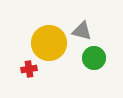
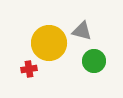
green circle: moved 3 px down
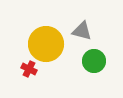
yellow circle: moved 3 px left, 1 px down
red cross: rotated 35 degrees clockwise
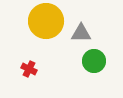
gray triangle: moved 1 px left, 2 px down; rotated 15 degrees counterclockwise
yellow circle: moved 23 px up
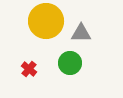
green circle: moved 24 px left, 2 px down
red cross: rotated 14 degrees clockwise
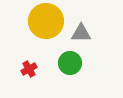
red cross: rotated 21 degrees clockwise
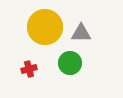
yellow circle: moved 1 px left, 6 px down
red cross: rotated 14 degrees clockwise
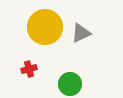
gray triangle: rotated 25 degrees counterclockwise
green circle: moved 21 px down
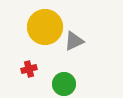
gray triangle: moved 7 px left, 8 px down
green circle: moved 6 px left
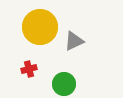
yellow circle: moved 5 px left
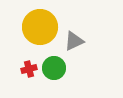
green circle: moved 10 px left, 16 px up
